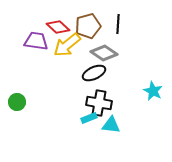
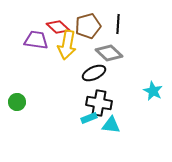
purple trapezoid: moved 1 px up
yellow arrow: rotated 40 degrees counterclockwise
gray diamond: moved 5 px right; rotated 8 degrees clockwise
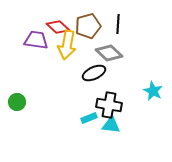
black cross: moved 10 px right, 2 px down
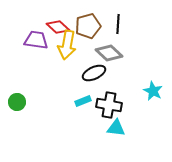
cyan rectangle: moved 6 px left, 17 px up
cyan triangle: moved 5 px right, 3 px down
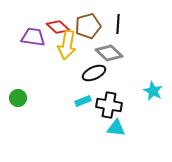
purple trapezoid: moved 3 px left, 3 px up
green circle: moved 1 px right, 4 px up
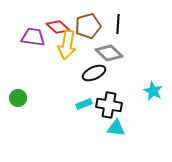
cyan rectangle: moved 1 px right, 3 px down
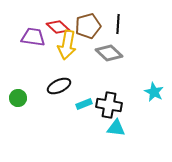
black ellipse: moved 35 px left, 13 px down
cyan star: moved 1 px right, 1 px down
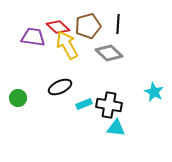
yellow arrow: rotated 140 degrees clockwise
black ellipse: moved 1 px right, 1 px down
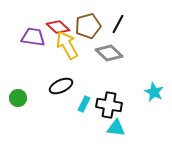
black line: rotated 24 degrees clockwise
black ellipse: moved 1 px right, 1 px up
cyan rectangle: rotated 42 degrees counterclockwise
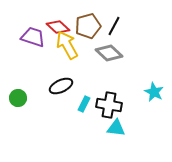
black line: moved 4 px left, 2 px down
purple trapezoid: rotated 10 degrees clockwise
